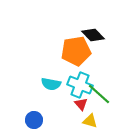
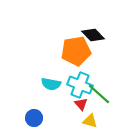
blue circle: moved 2 px up
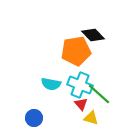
yellow triangle: moved 1 px right, 3 px up
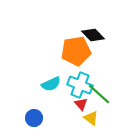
cyan semicircle: rotated 36 degrees counterclockwise
yellow triangle: rotated 21 degrees clockwise
